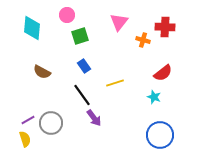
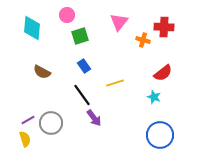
red cross: moved 1 px left
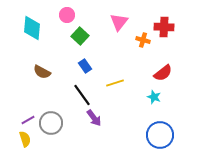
green square: rotated 30 degrees counterclockwise
blue rectangle: moved 1 px right
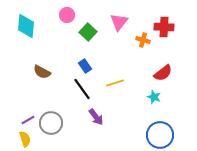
cyan diamond: moved 6 px left, 2 px up
green square: moved 8 px right, 4 px up
black line: moved 6 px up
purple arrow: moved 2 px right, 1 px up
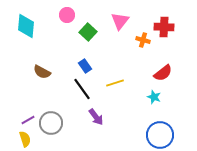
pink triangle: moved 1 px right, 1 px up
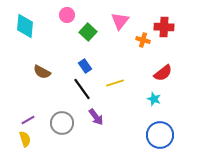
cyan diamond: moved 1 px left
cyan star: moved 2 px down
gray circle: moved 11 px right
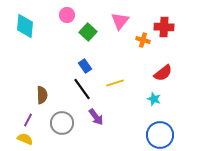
brown semicircle: moved 23 px down; rotated 120 degrees counterclockwise
purple line: rotated 32 degrees counterclockwise
yellow semicircle: rotated 49 degrees counterclockwise
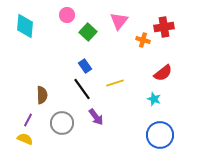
pink triangle: moved 1 px left
red cross: rotated 12 degrees counterclockwise
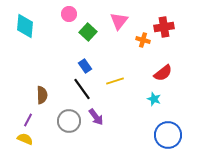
pink circle: moved 2 px right, 1 px up
yellow line: moved 2 px up
gray circle: moved 7 px right, 2 px up
blue circle: moved 8 px right
